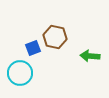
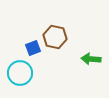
green arrow: moved 1 px right, 3 px down
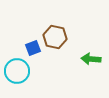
cyan circle: moved 3 px left, 2 px up
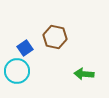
blue square: moved 8 px left; rotated 14 degrees counterclockwise
green arrow: moved 7 px left, 15 px down
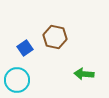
cyan circle: moved 9 px down
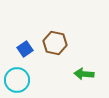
brown hexagon: moved 6 px down
blue square: moved 1 px down
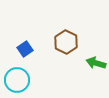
brown hexagon: moved 11 px right, 1 px up; rotated 15 degrees clockwise
green arrow: moved 12 px right, 11 px up; rotated 12 degrees clockwise
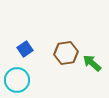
brown hexagon: moved 11 px down; rotated 25 degrees clockwise
green arrow: moved 4 px left; rotated 24 degrees clockwise
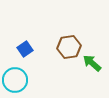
brown hexagon: moved 3 px right, 6 px up
cyan circle: moved 2 px left
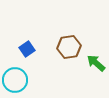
blue square: moved 2 px right
green arrow: moved 4 px right
